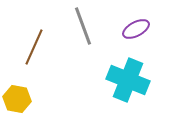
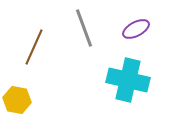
gray line: moved 1 px right, 2 px down
cyan cross: rotated 9 degrees counterclockwise
yellow hexagon: moved 1 px down
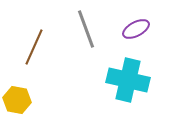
gray line: moved 2 px right, 1 px down
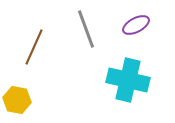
purple ellipse: moved 4 px up
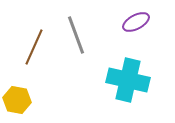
purple ellipse: moved 3 px up
gray line: moved 10 px left, 6 px down
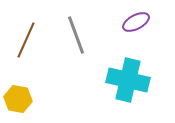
brown line: moved 8 px left, 7 px up
yellow hexagon: moved 1 px right, 1 px up
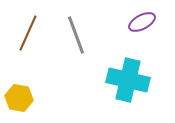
purple ellipse: moved 6 px right
brown line: moved 2 px right, 7 px up
yellow hexagon: moved 1 px right, 1 px up
